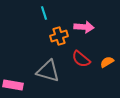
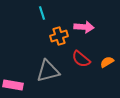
cyan line: moved 2 px left
gray triangle: rotated 30 degrees counterclockwise
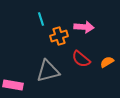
cyan line: moved 1 px left, 6 px down
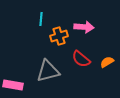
cyan line: rotated 24 degrees clockwise
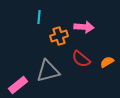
cyan line: moved 2 px left, 2 px up
pink rectangle: moved 5 px right; rotated 48 degrees counterclockwise
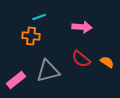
cyan line: rotated 64 degrees clockwise
pink arrow: moved 2 px left
orange cross: moved 28 px left; rotated 24 degrees clockwise
orange semicircle: rotated 64 degrees clockwise
pink rectangle: moved 2 px left, 5 px up
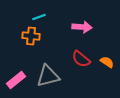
gray triangle: moved 5 px down
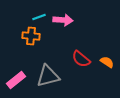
pink arrow: moved 19 px left, 7 px up
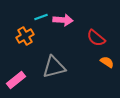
cyan line: moved 2 px right
orange cross: moved 6 px left; rotated 36 degrees counterclockwise
red semicircle: moved 15 px right, 21 px up
gray triangle: moved 6 px right, 9 px up
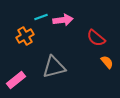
pink arrow: rotated 12 degrees counterclockwise
orange semicircle: rotated 16 degrees clockwise
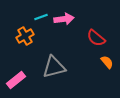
pink arrow: moved 1 px right, 1 px up
